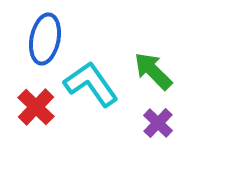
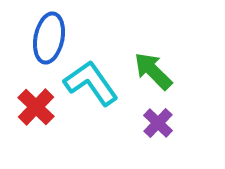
blue ellipse: moved 4 px right, 1 px up
cyan L-shape: moved 1 px up
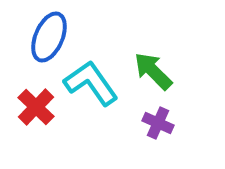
blue ellipse: moved 1 px up; rotated 12 degrees clockwise
purple cross: rotated 20 degrees counterclockwise
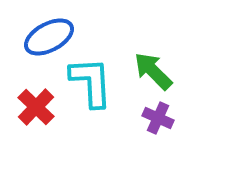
blue ellipse: rotated 39 degrees clockwise
cyan L-shape: moved 1 px up; rotated 32 degrees clockwise
purple cross: moved 5 px up
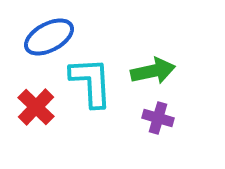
green arrow: rotated 123 degrees clockwise
purple cross: rotated 8 degrees counterclockwise
